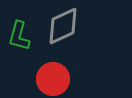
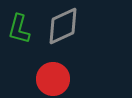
green L-shape: moved 7 px up
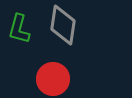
gray diamond: moved 1 px up; rotated 57 degrees counterclockwise
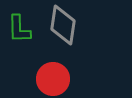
green L-shape: rotated 16 degrees counterclockwise
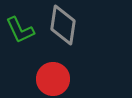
green L-shape: moved 1 px right, 1 px down; rotated 24 degrees counterclockwise
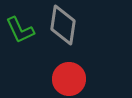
red circle: moved 16 px right
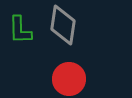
green L-shape: rotated 24 degrees clockwise
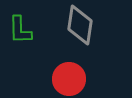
gray diamond: moved 17 px right
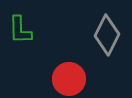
gray diamond: moved 27 px right, 10 px down; rotated 18 degrees clockwise
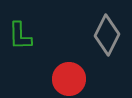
green L-shape: moved 6 px down
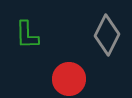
green L-shape: moved 7 px right, 1 px up
